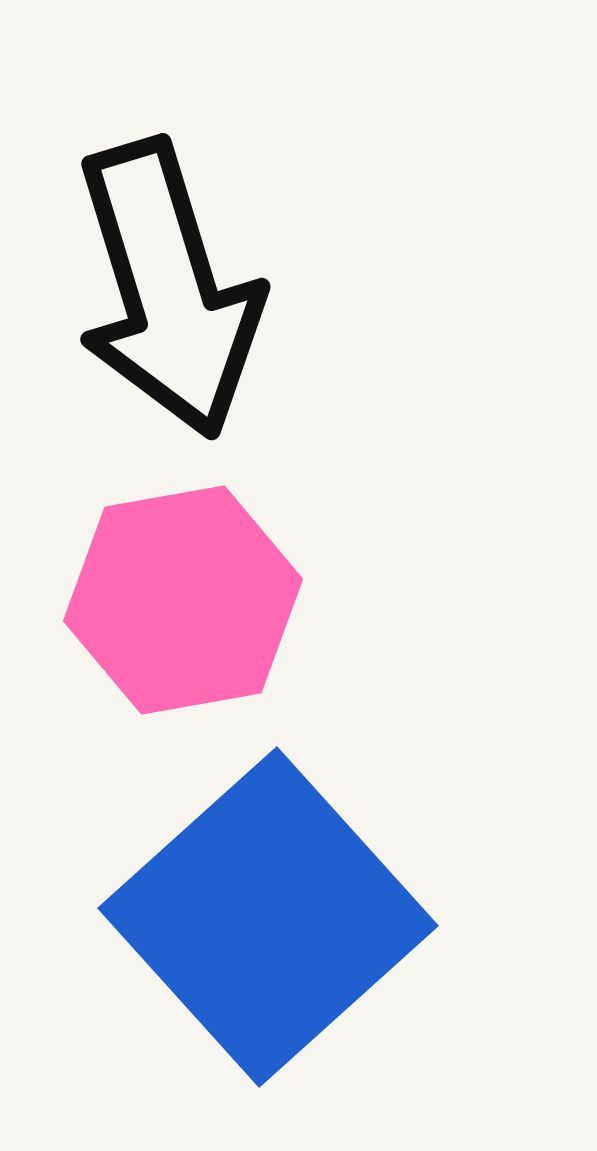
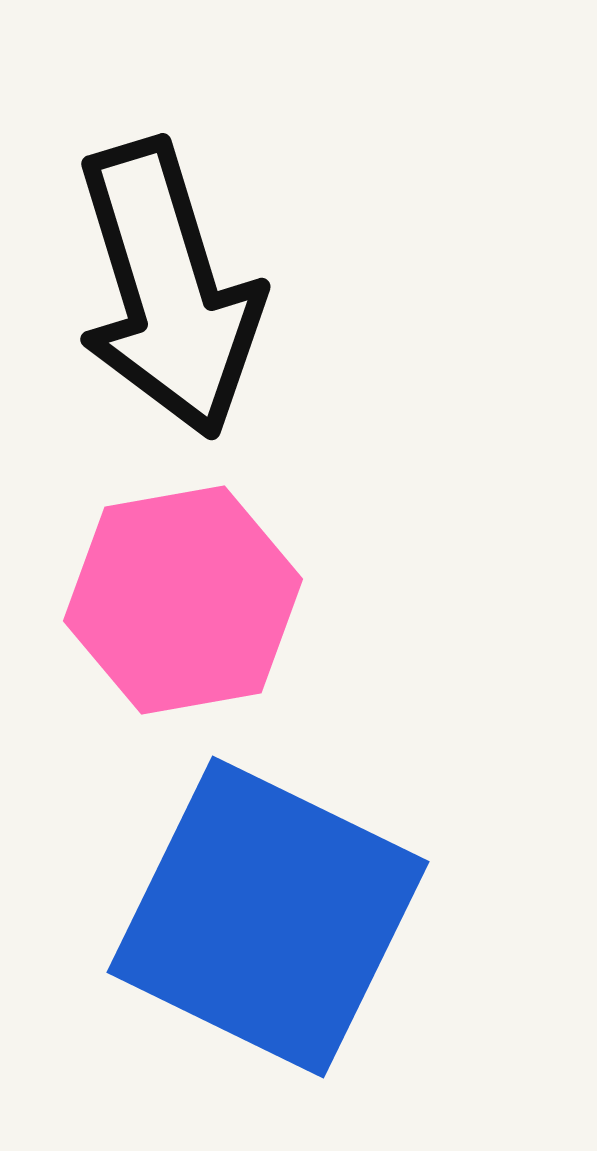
blue square: rotated 22 degrees counterclockwise
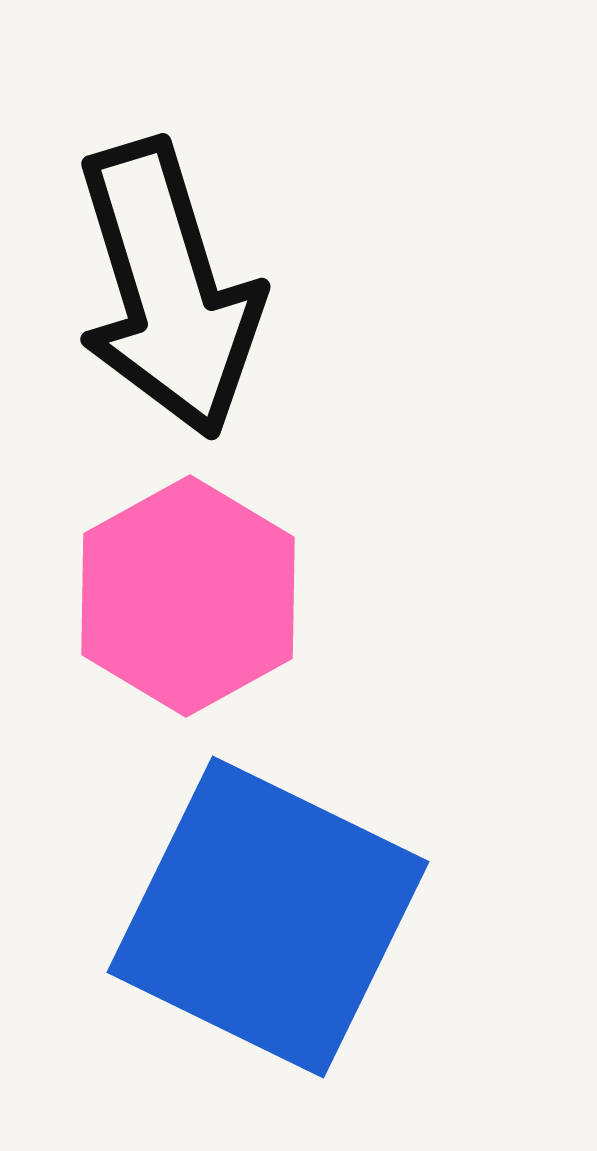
pink hexagon: moved 5 px right, 4 px up; rotated 19 degrees counterclockwise
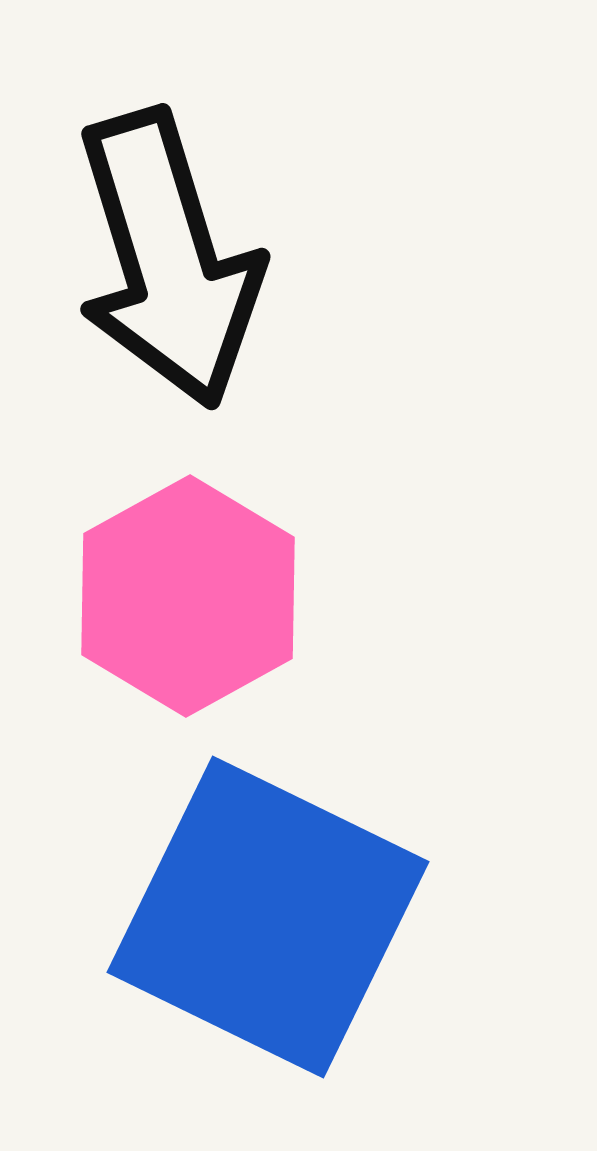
black arrow: moved 30 px up
